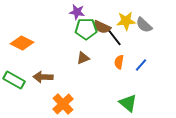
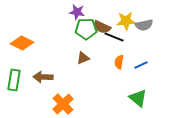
gray semicircle: rotated 54 degrees counterclockwise
black line: rotated 30 degrees counterclockwise
blue line: rotated 24 degrees clockwise
green rectangle: rotated 70 degrees clockwise
green triangle: moved 10 px right, 5 px up
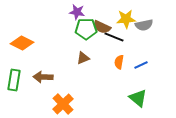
yellow star: moved 2 px up
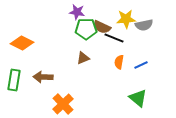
black line: moved 1 px down
